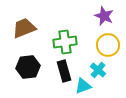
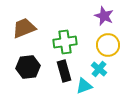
cyan cross: moved 1 px right, 1 px up
cyan triangle: moved 1 px right
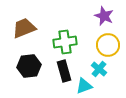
black hexagon: moved 1 px right, 1 px up
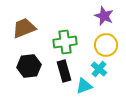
yellow circle: moved 2 px left
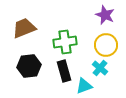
purple star: moved 1 px right, 1 px up
cyan cross: moved 1 px right, 1 px up
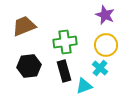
brown trapezoid: moved 2 px up
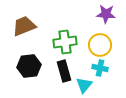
purple star: moved 1 px right, 1 px up; rotated 18 degrees counterclockwise
yellow circle: moved 6 px left
cyan cross: rotated 28 degrees counterclockwise
cyan triangle: moved 1 px up; rotated 30 degrees counterclockwise
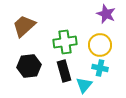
purple star: rotated 18 degrees clockwise
brown trapezoid: rotated 20 degrees counterclockwise
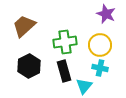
black hexagon: rotated 20 degrees counterclockwise
cyan triangle: moved 1 px down
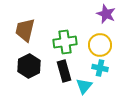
brown trapezoid: moved 1 px right, 4 px down; rotated 35 degrees counterclockwise
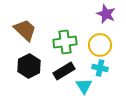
brown trapezoid: rotated 120 degrees clockwise
black rectangle: rotated 75 degrees clockwise
cyan triangle: rotated 12 degrees counterclockwise
